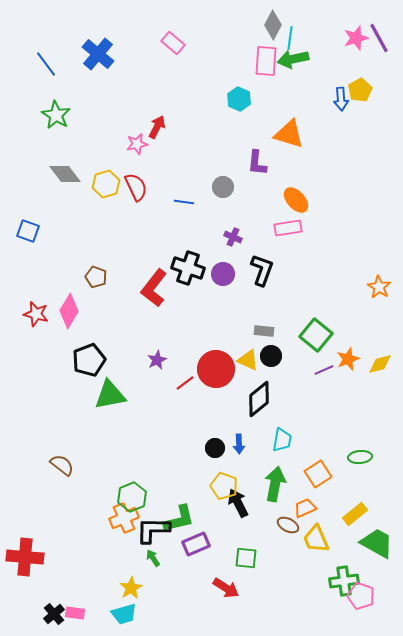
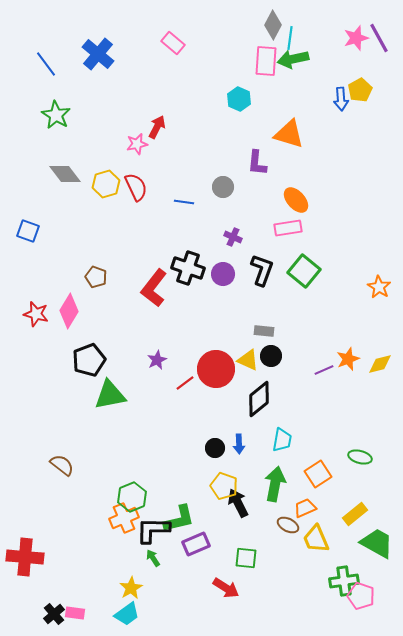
green square at (316, 335): moved 12 px left, 64 px up
green ellipse at (360, 457): rotated 20 degrees clockwise
cyan trapezoid at (124, 614): moved 3 px right; rotated 20 degrees counterclockwise
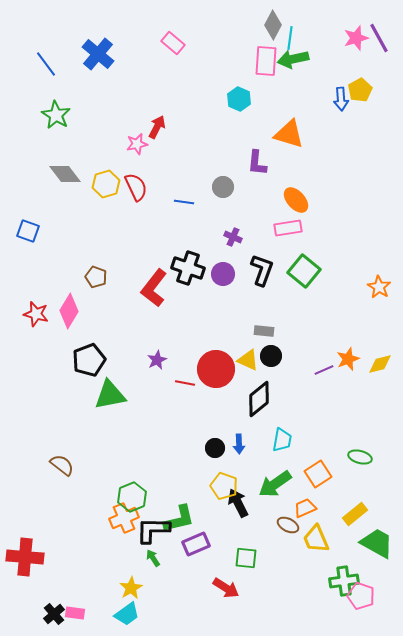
red line at (185, 383): rotated 48 degrees clockwise
green arrow at (275, 484): rotated 136 degrees counterclockwise
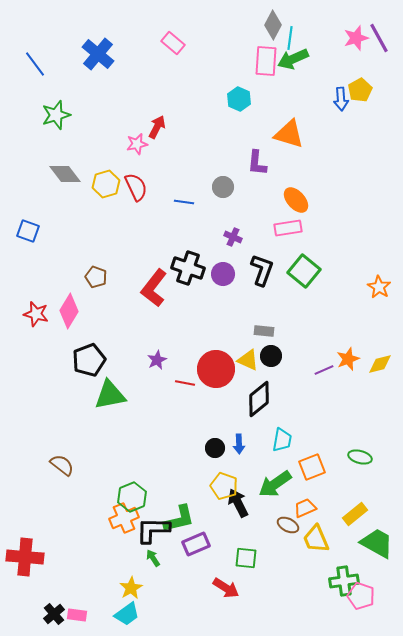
green arrow at (293, 59): rotated 12 degrees counterclockwise
blue line at (46, 64): moved 11 px left
green star at (56, 115): rotated 24 degrees clockwise
orange square at (318, 474): moved 6 px left, 7 px up; rotated 12 degrees clockwise
pink rectangle at (75, 613): moved 2 px right, 2 px down
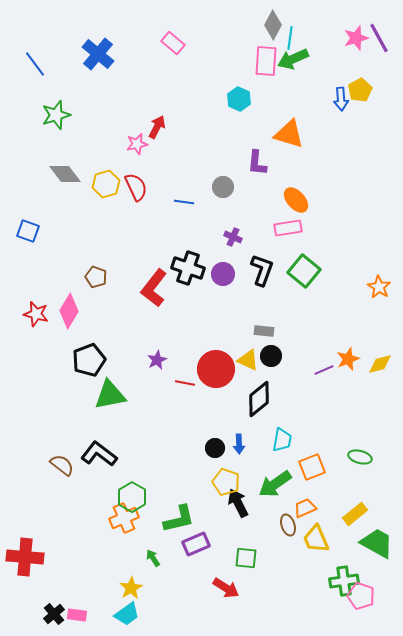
yellow pentagon at (224, 486): moved 2 px right, 4 px up
green hexagon at (132, 497): rotated 8 degrees counterclockwise
brown ellipse at (288, 525): rotated 45 degrees clockwise
black L-shape at (153, 530): moved 54 px left, 76 px up; rotated 36 degrees clockwise
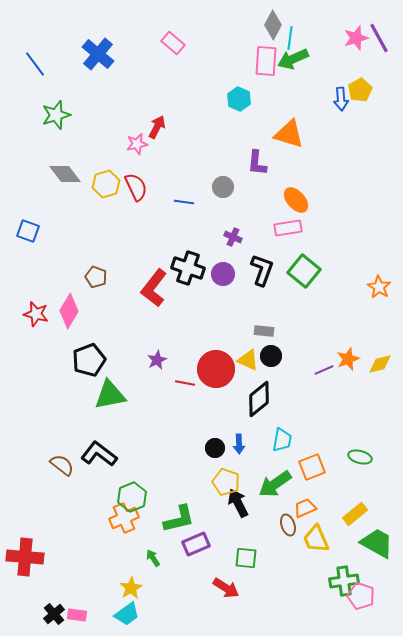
green hexagon at (132, 497): rotated 8 degrees clockwise
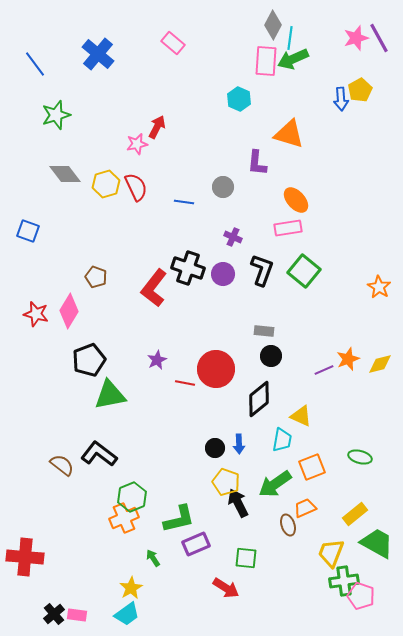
yellow triangle at (248, 360): moved 53 px right, 56 px down
yellow trapezoid at (316, 539): moved 15 px right, 14 px down; rotated 44 degrees clockwise
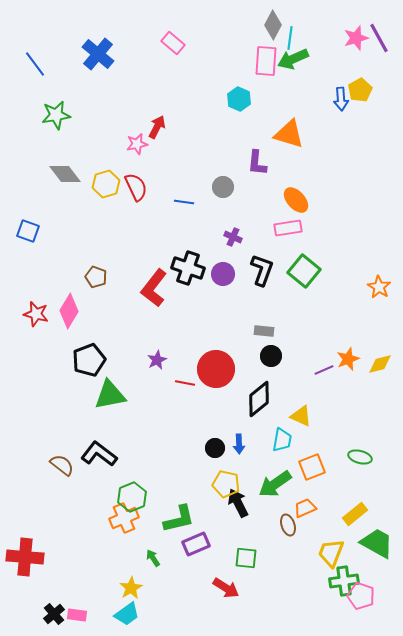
green star at (56, 115): rotated 8 degrees clockwise
yellow pentagon at (226, 482): moved 2 px down; rotated 8 degrees counterclockwise
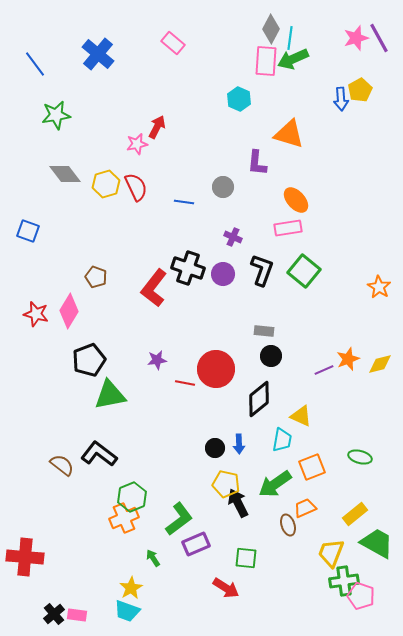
gray diamond at (273, 25): moved 2 px left, 4 px down
purple star at (157, 360): rotated 18 degrees clockwise
green L-shape at (179, 519): rotated 24 degrees counterclockwise
cyan trapezoid at (127, 614): moved 3 px up; rotated 56 degrees clockwise
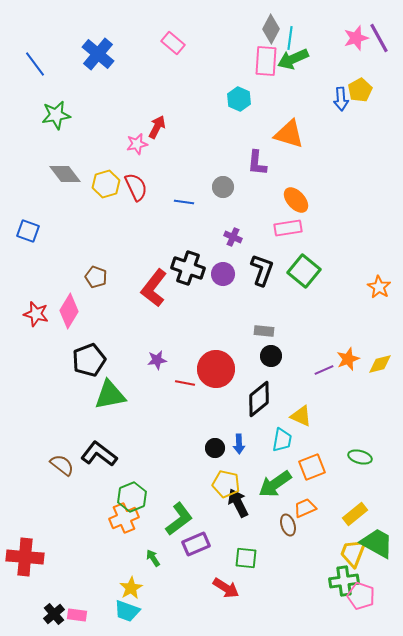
yellow trapezoid at (331, 553): moved 22 px right
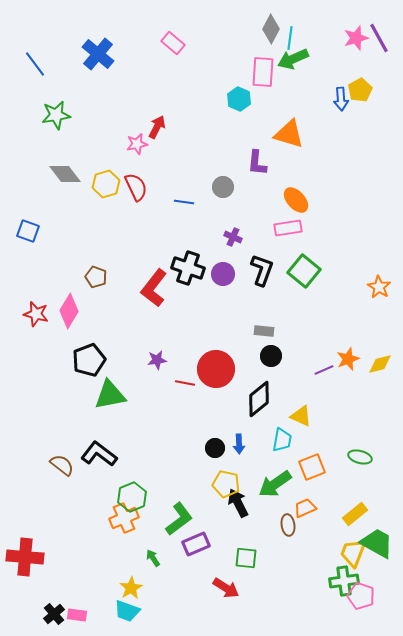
pink rectangle at (266, 61): moved 3 px left, 11 px down
brown ellipse at (288, 525): rotated 10 degrees clockwise
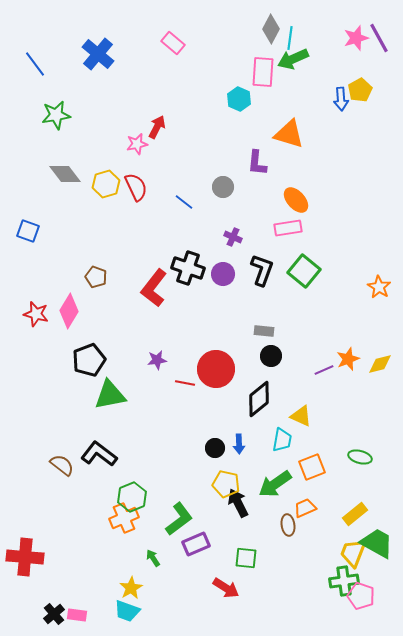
blue line at (184, 202): rotated 30 degrees clockwise
